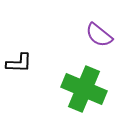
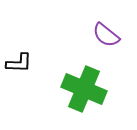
purple semicircle: moved 7 px right
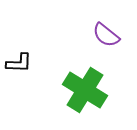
green cross: moved 1 px right, 1 px down; rotated 9 degrees clockwise
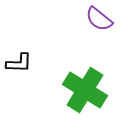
purple semicircle: moved 7 px left, 16 px up
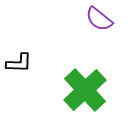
green cross: rotated 15 degrees clockwise
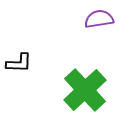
purple semicircle: rotated 132 degrees clockwise
